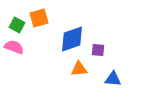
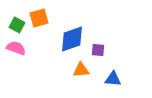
pink semicircle: moved 2 px right, 1 px down
orange triangle: moved 2 px right, 1 px down
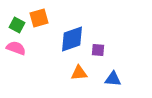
orange triangle: moved 2 px left, 3 px down
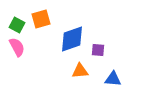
orange square: moved 2 px right, 1 px down
pink semicircle: moved 1 px right, 1 px up; rotated 42 degrees clockwise
orange triangle: moved 1 px right, 2 px up
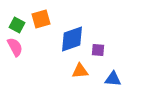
pink semicircle: moved 2 px left
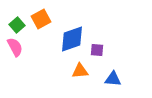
orange square: rotated 12 degrees counterclockwise
green square: rotated 21 degrees clockwise
purple square: moved 1 px left
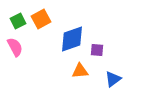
green square: moved 1 px right, 4 px up; rotated 14 degrees clockwise
blue triangle: rotated 42 degrees counterclockwise
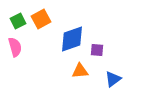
pink semicircle: rotated 12 degrees clockwise
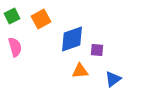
green square: moved 6 px left, 5 px up
